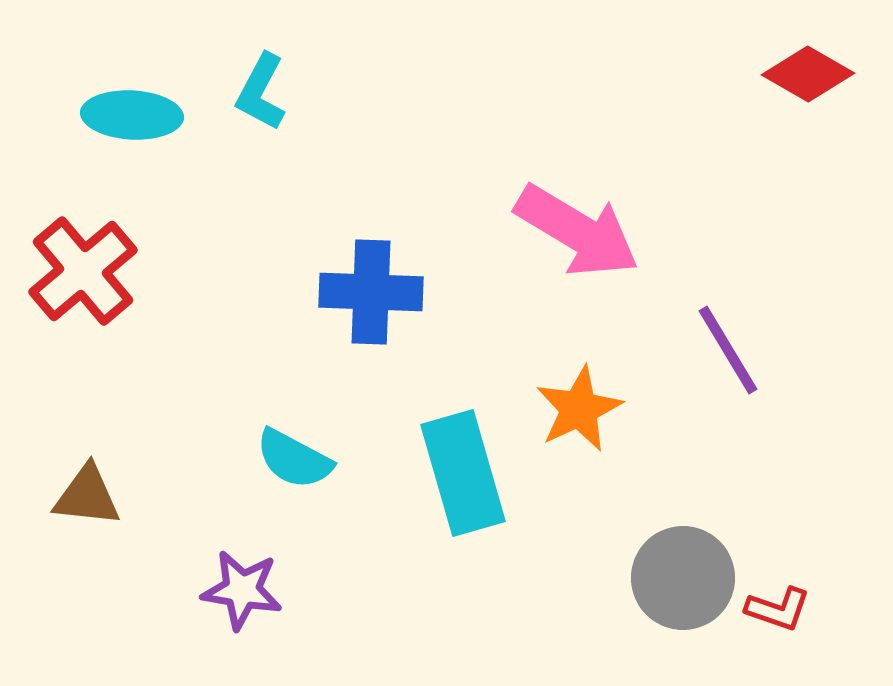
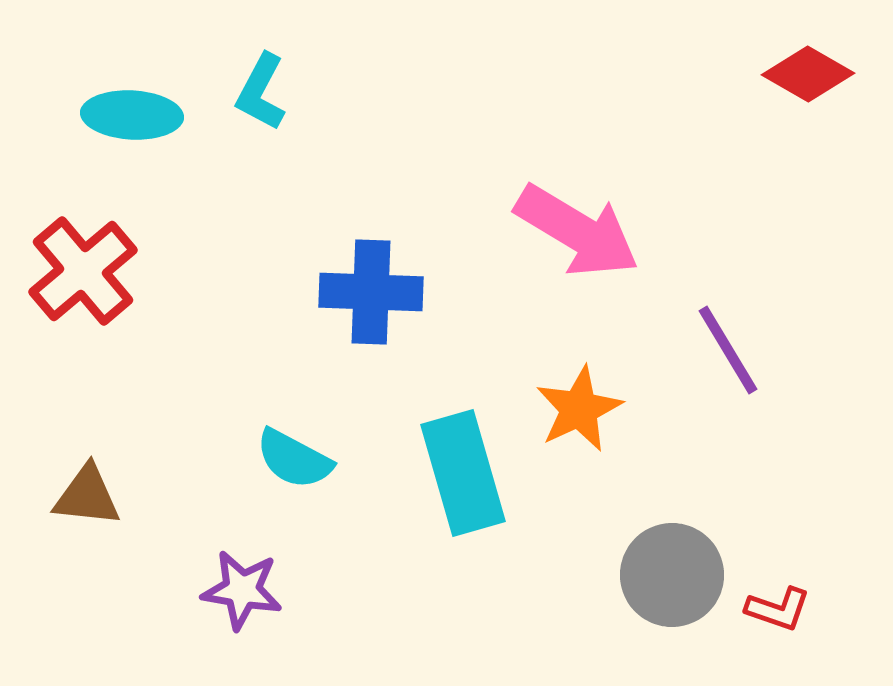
gray circle: moved 11 px left, 3 px up
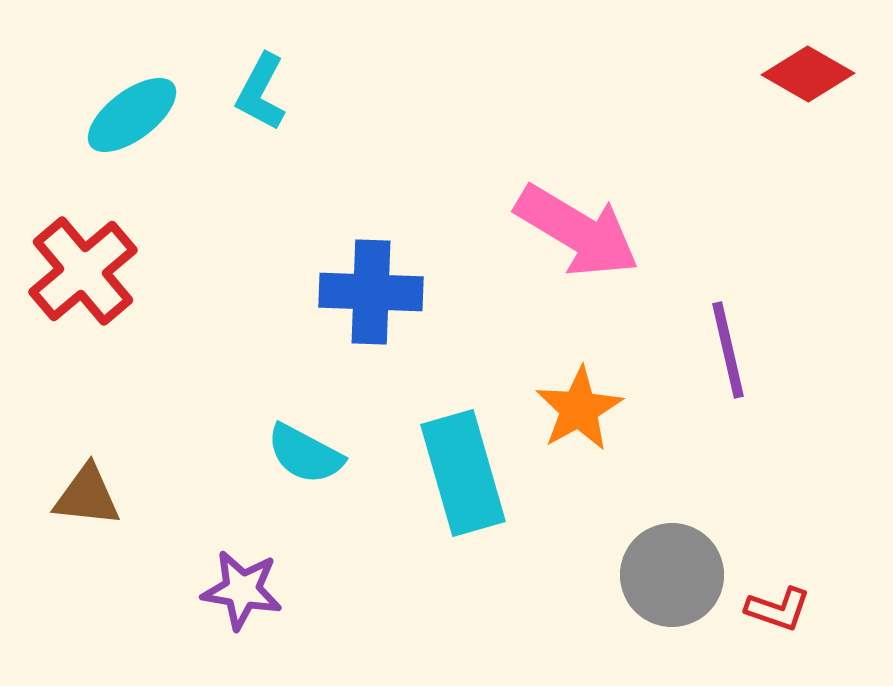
cyan ellipse: rotated 40 degrees counterclockwise
purple line: rotated 18 degrees clockwise
orange star: rotated 4 degrees counterclockwise
cyan semicircle: moved 11 px right, 5 px up
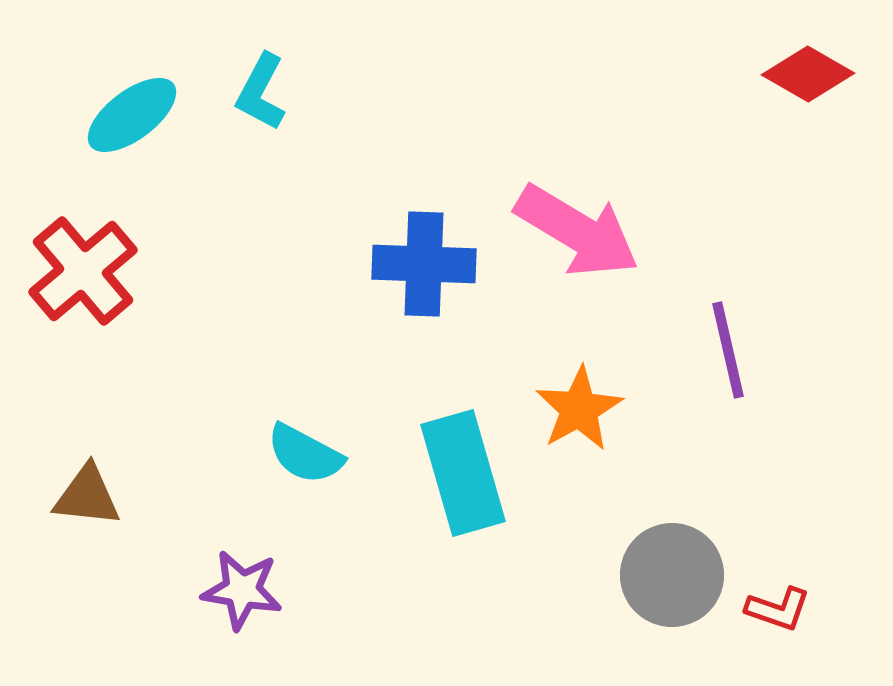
blue cross: moved 53 px right, 28 px up
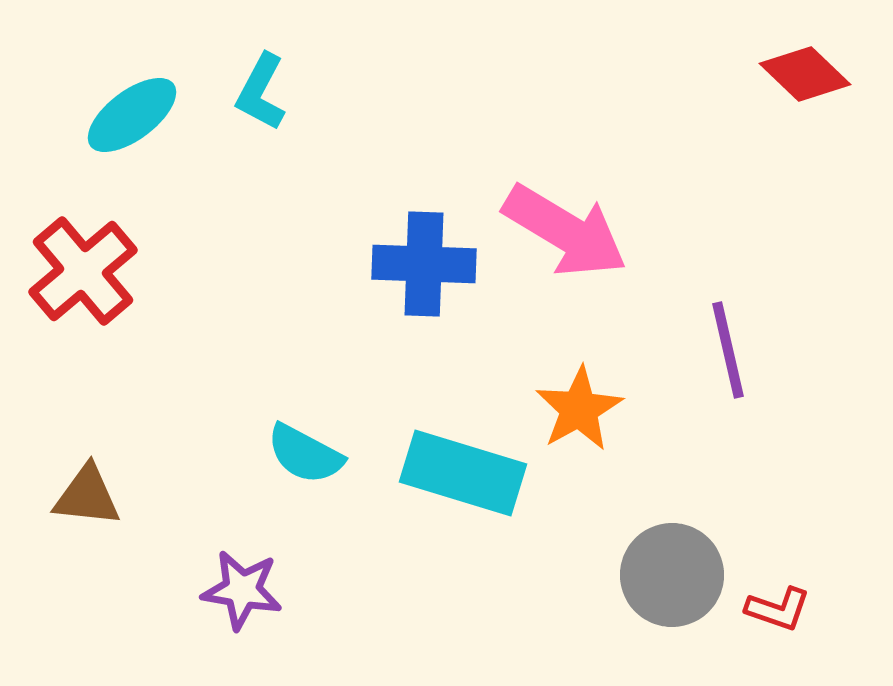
red diamond: moved 3 px left; rotated 14 degrees clockwise
pink arrow: moved 12 px left
cyan rectangle: rotated 57 degrees counterclockwise
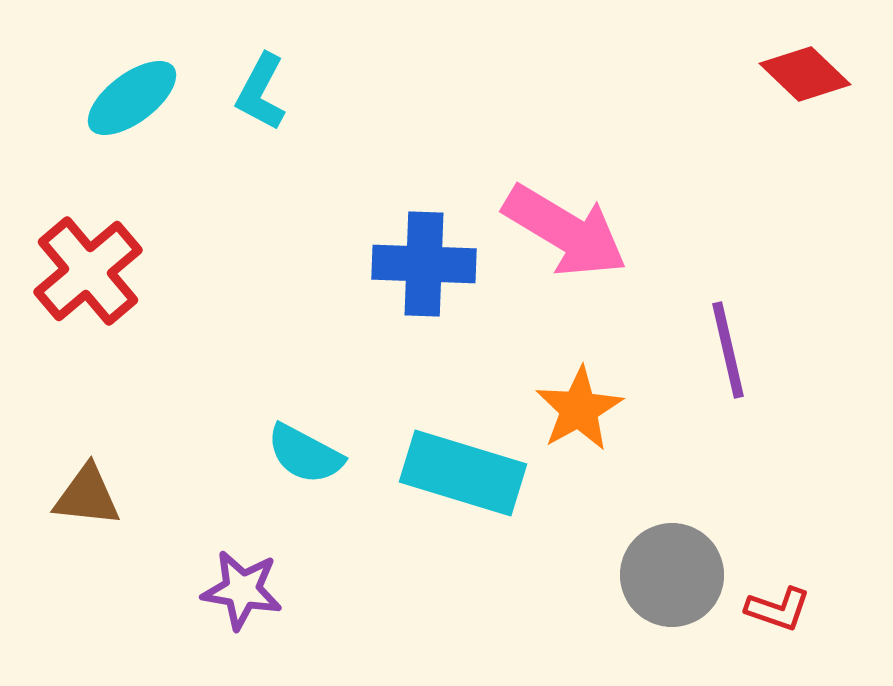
cyan ellipse: moved 17 px up
red cross: moved 5 px right
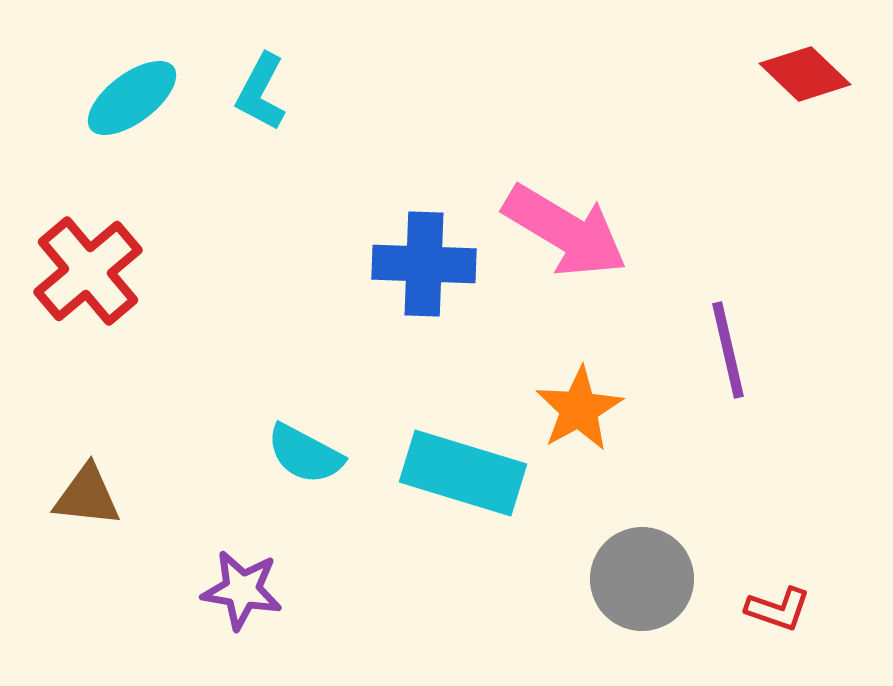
gray circle: moved 30 px left, 4 px down
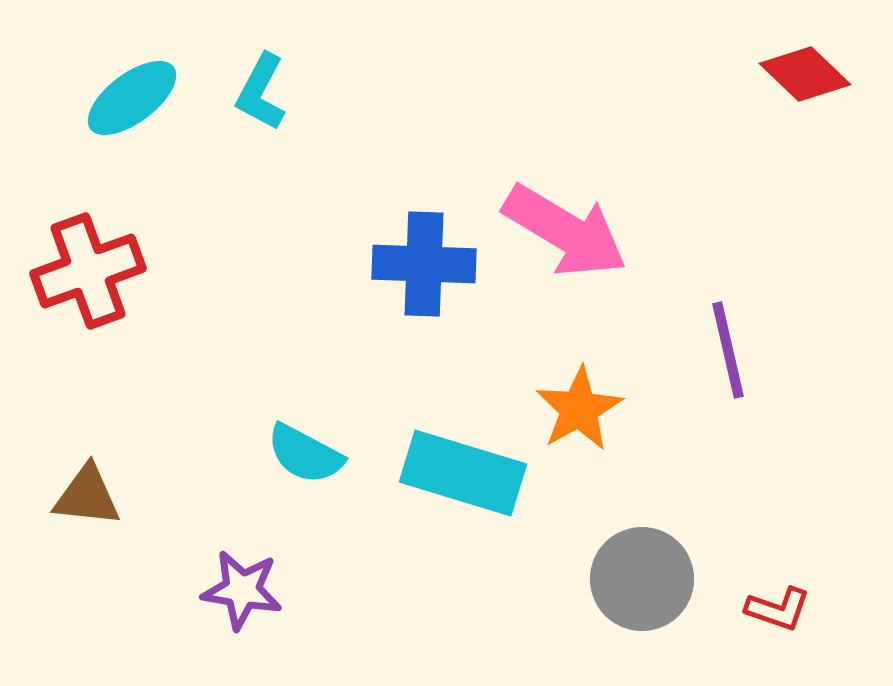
red cross: rotated 20 degrees clockwise
